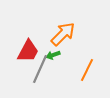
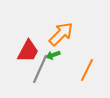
orange arrow: moved 2 px left
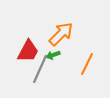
orange line: moved 6 px up
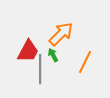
green arrow: rotated 80 degrees clockwise
orange line: moved 2 px left, 2 px up
gray line: rotated 24 degrees counterclockwise
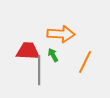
orange arrow: rotated 48 degrees clockwise
red trapezoid: rotated 115 degrees counterclockwise
gray line: moved 1 px left, 1 px down
